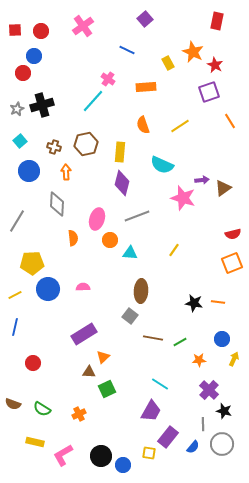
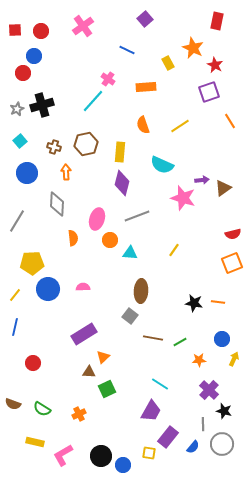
orange star at (193, 52): moved 4 px up
blue circle at (29, 171): moved 2 px left, 2 px down
yellow line at (15, 295): rotated 24 degrees counterclockwise
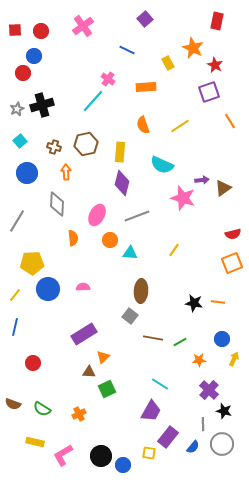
pink ellipse at (97, 219): moved 4 px up; rotated 10 degrees clockwise
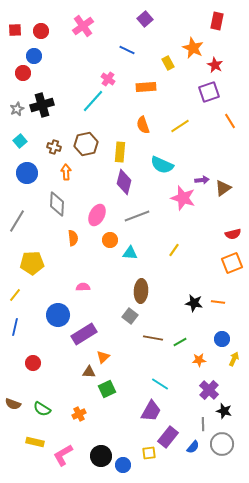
purple diamond at (122, 183): moved 2 px right, 1 px up
blue circle at (48, 289): moved 10 px right, 26 px down
yellow square at (149, 453): rotated 16 degrees counterclockwise
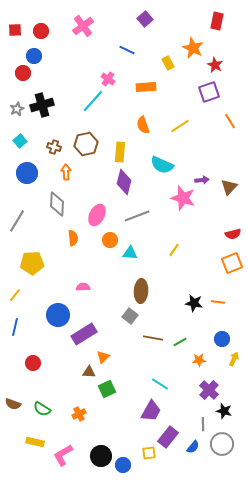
brown triangle at (223, 188): moved 6 px right, 1 px up; rotated 12 degrees counterclockwise
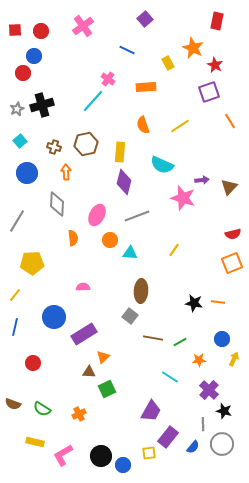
blue circle at (58, 315): moved 4 px left, 2 px down
cyan line at (160, 384): moved 10 px right, 7 px up
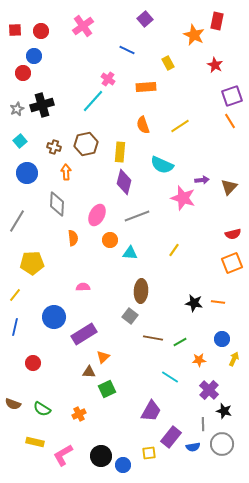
orange star at (193, 48): moved 1 px right, 13 px up
purple square at (209, 92): moved 23 px right, 4 px down
purple rectangle at (168, 437): moved 3 px right
blue semicircle at (193, 447): rotated 40 degrees clockwise
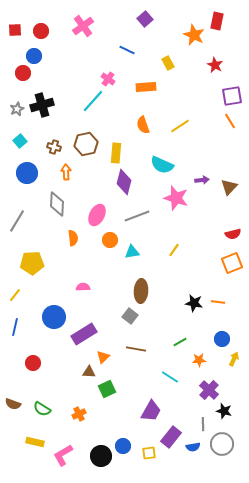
purple square at (232, 96): rotated 10 degrees clockwise
yellow rectangle at (120, 152): moved 4 px left, 1 px down
pink star at (183, 198): moved 7 px left
cyan triangle at (130, 253): moved 2 px right, 1 px up; rotated 14 degrees counterclockwise
brown line at (153, 338): moved 17 px left, 11 px down
blue circle at (123, 465): moved 19 px up
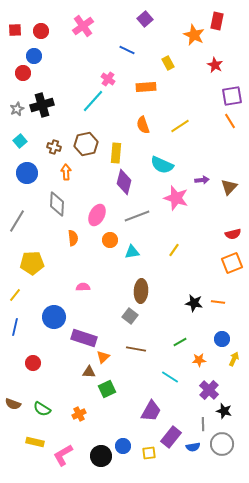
purple rectangle at (84, 334): moved 4 px down; rotated 50 degrees clockwise
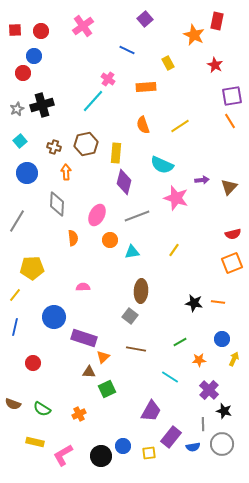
yellow pentagon at (32, 263): moved 5 px down
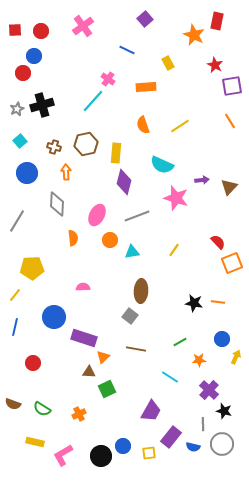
purple square at (232, 96): moved 10 px up
red semicircle at (233, 234): moved 15 px left, 8 px down; rotated 119 degrees counterclockwise
yellow arrow at (234, 359): moved 2 px right, 2 px up
blue semicircle at (193, 447): rotated 24 degrees clockwise
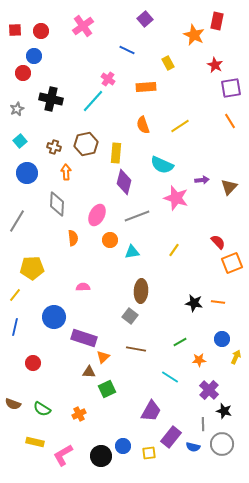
purple square at (232, 86): moved 1 px left, 2 px down
black cross at (42, 105): moved 9 px right, 6 px up; rotated 30 degrees clockwise
